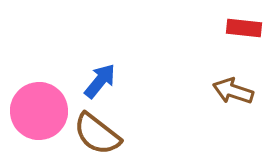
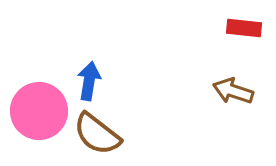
blue arrow: moved 11 px left; rotated 30 degrees counterclockwise
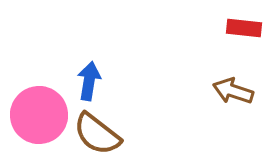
pink circle: moved 4 px down
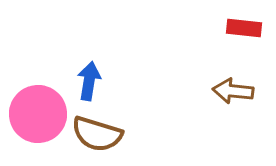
brown arrow: rotated 12 degrees counterclockwise
pink circle: moved 1 px left, 1 px up
brown semicircle: rotated 21 degrees counterclockwise
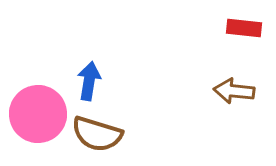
brown arrow: moved 1 px right
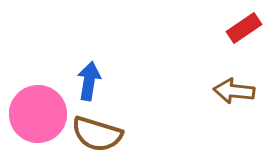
red rectangle: rotated 40 degrees counterclockwise
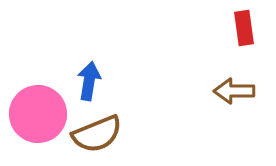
red rectangle: rotated 64 degrees counterclockwise
brown arrow: rotated 6 degrees counterclockwise
brown semicircle: rotated 39 degrees counterclockwise
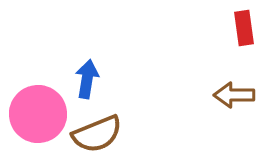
blue arrow: moved 2 px left, 2 px up
brown arrow: moved 4 px down
